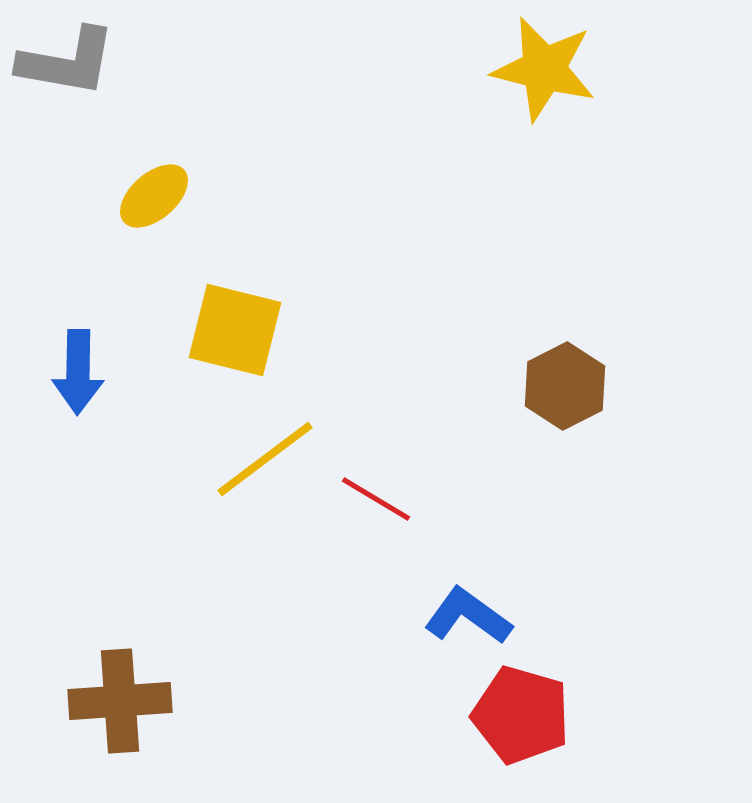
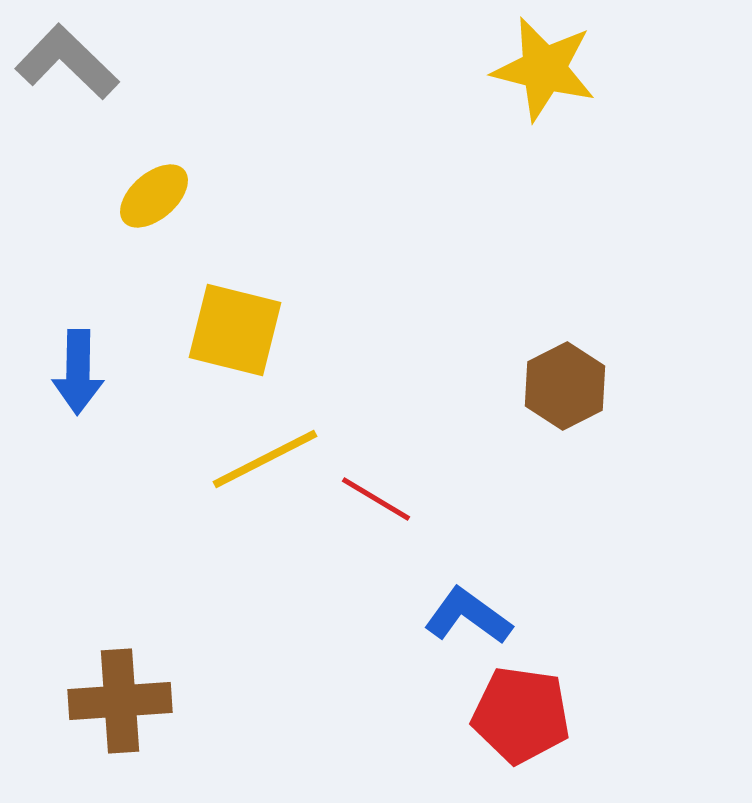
gray L-shape: rotated 146 degrees counterclockwise
yellow line: rotated 10 degrees clockwise
red pentagon: rotated 8 degrees counterclockwise
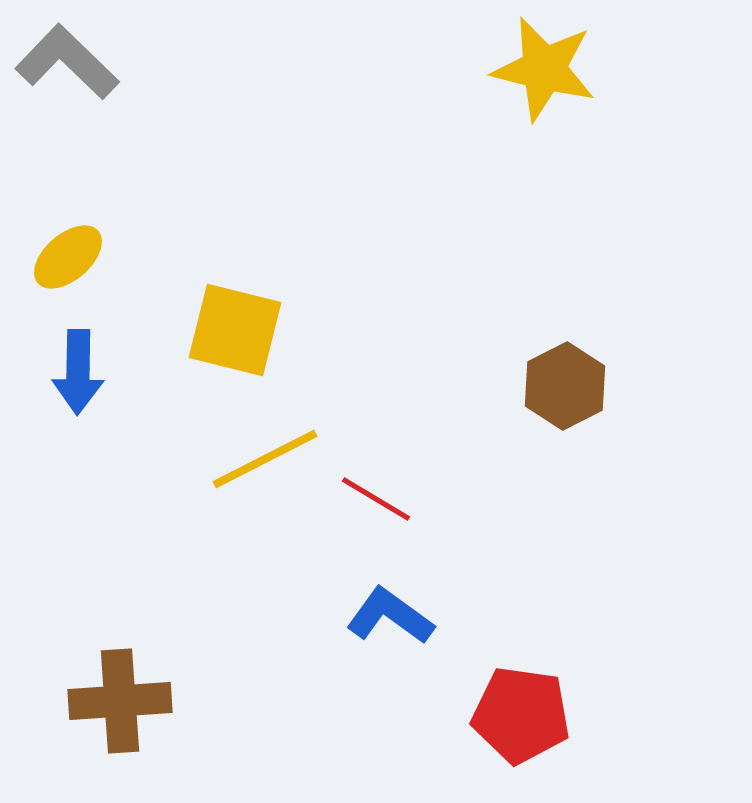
yellow ellipse: moved 86 px left, 61 px down
blue L-shape: moved 78 px left
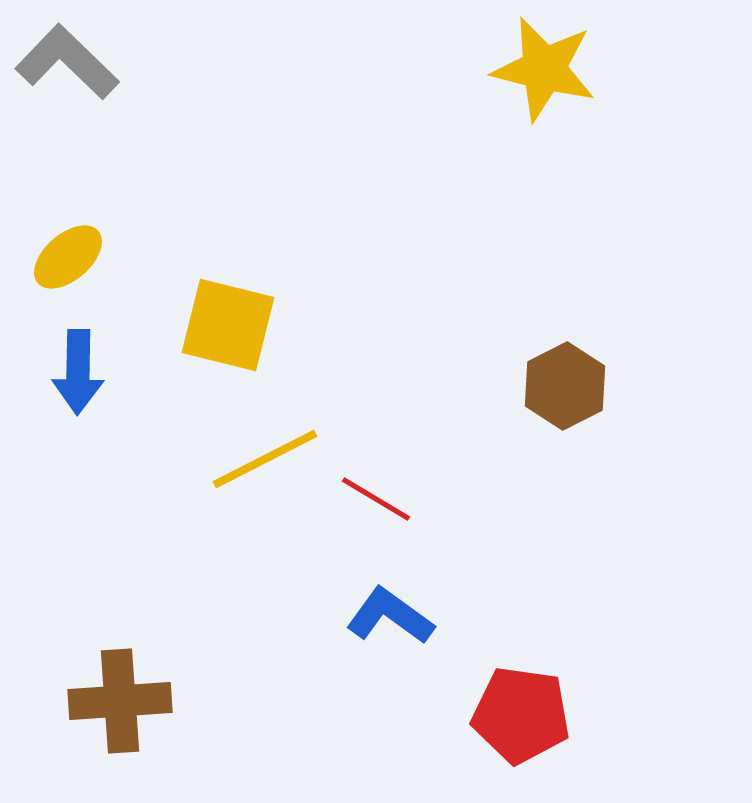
yellow square: moved 7 px left, 5 px up
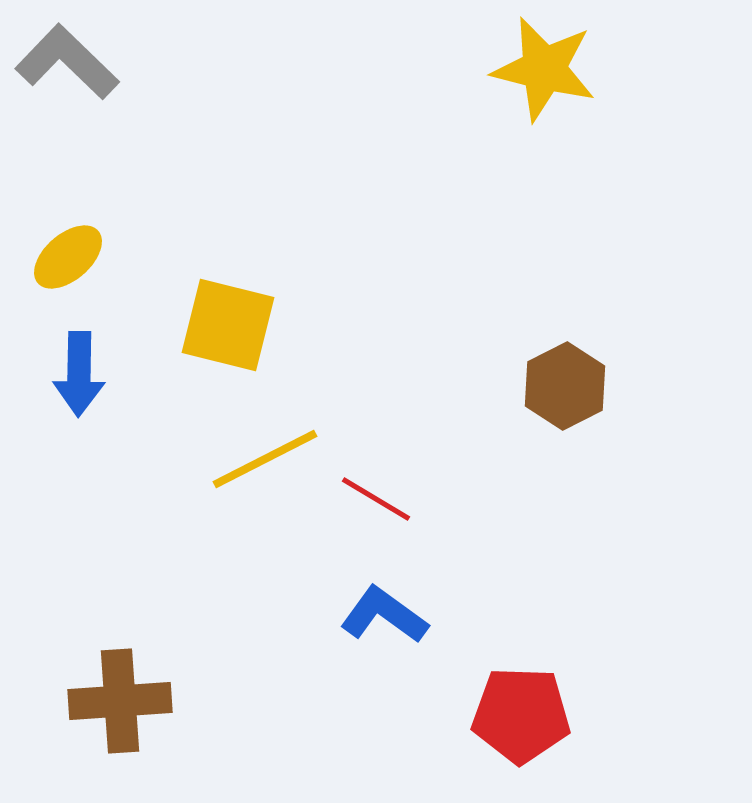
blue arrow: moved 1 px right, 2 px down
blue L-shape: moved 6 px left, 1 px up
red pentagon: rotated 6 degrees counterclockwise
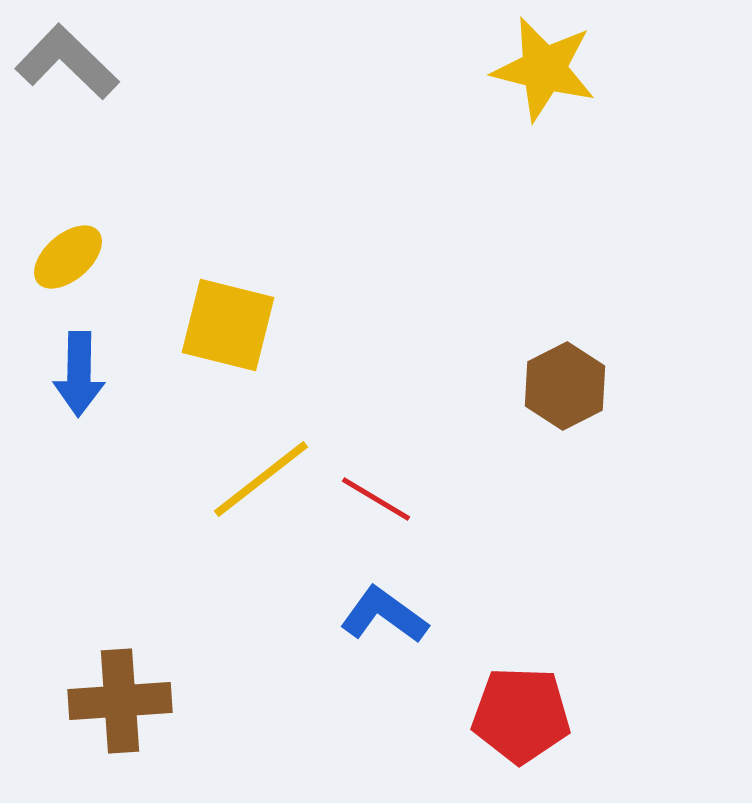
yellow line: moved 4 px left, 20 px down; rotated 11 degrees counterclockwise
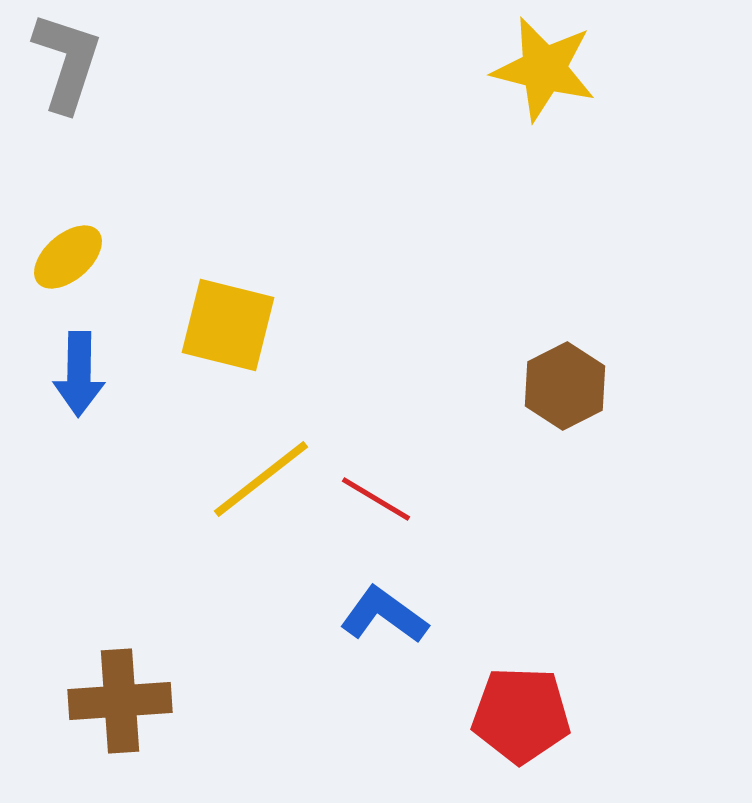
gray L-shape: rotated 64 degrees clockwise
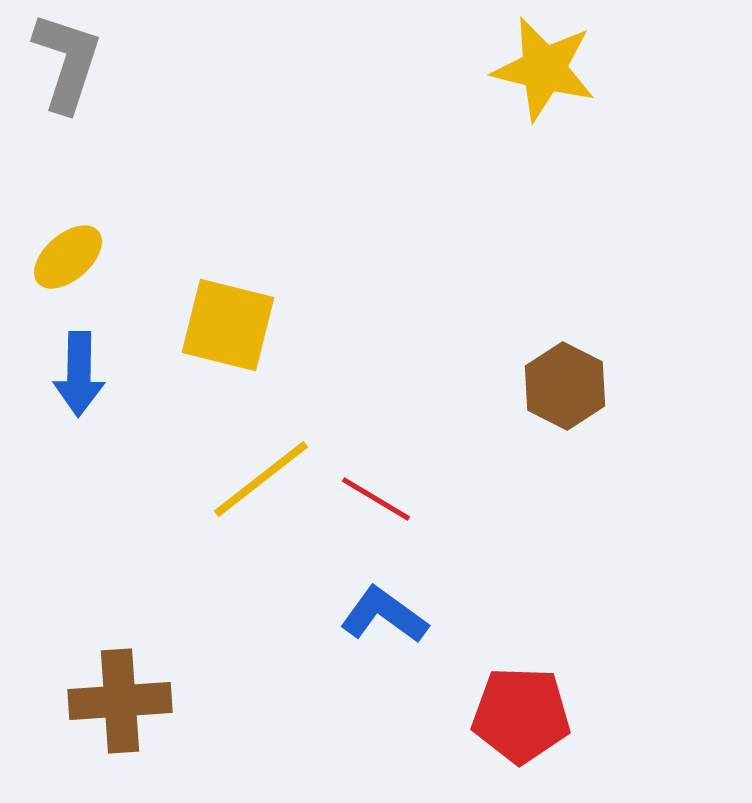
brown hexagon: rotated 6 degrees counterclockwise
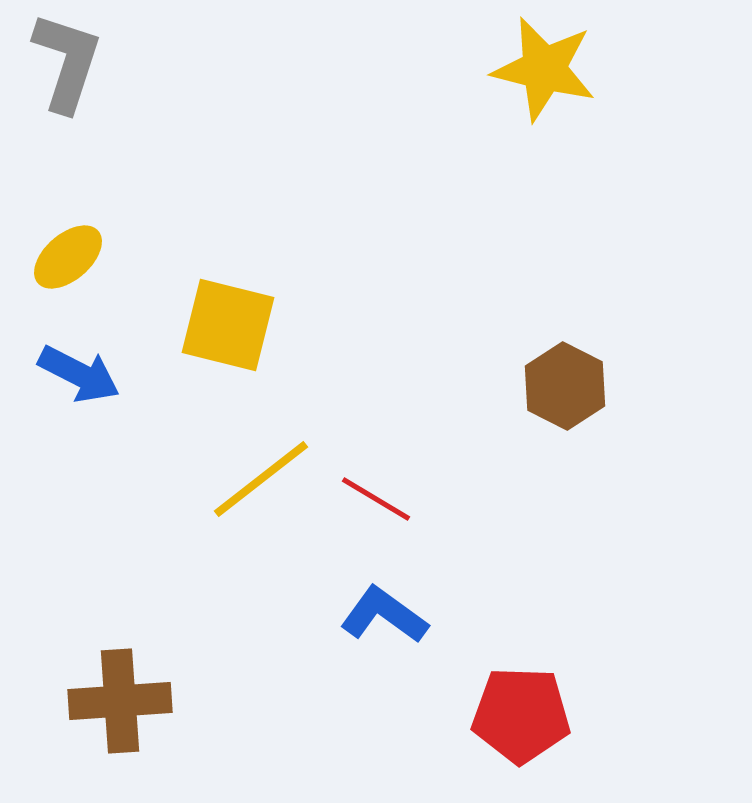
blue arrow: rotated 64 degrees counterclockwise
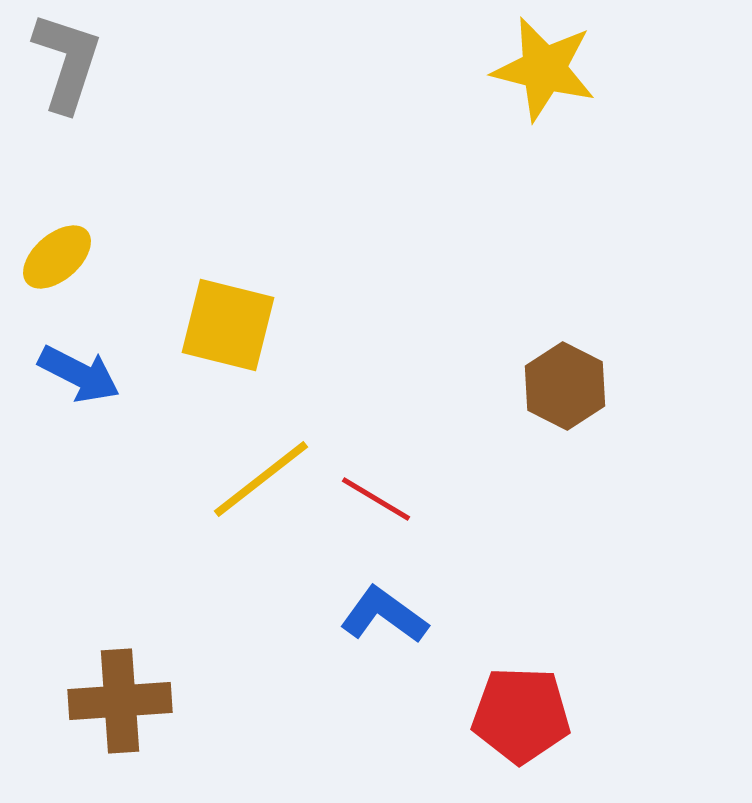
yellow ellipse: moved 11 px left
